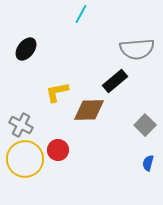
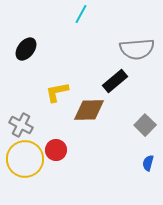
red circle: moved 2 px left
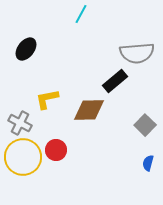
gray semicircle: moved 4 px down
yellow L-shape: moved 10 px left, 7 px down
gray cross: moved 1 px left, 2 px up
yellow circle: moved 2 px left, 2 px up
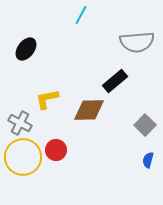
cyan line: moved 1 px down
gray semicircle: moved 11 px up
blue semicircle: moved 3 px up
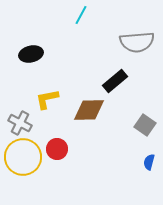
black ellipse: moved 5 px right, 5 px down; rotated 40 degrees clockwise
gray square: rotated 10 degrees counterclockwise
red circle: moved 1 px right, 1 px up
blue semicircle: moved 1 px right, 2 px down
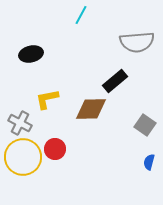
brown diamond: moved 2 px right, 1 px up
red circle: moved 2 px left
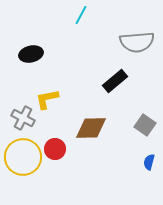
brown diamond: moved 19 px down
gray cross: moved 3 px right, 5 px up
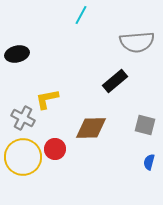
black ellipse: moved 14 px left
gray square: rotated 20 degrees counterclockwise
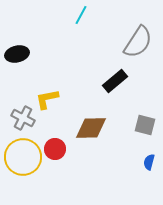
gray semicircle: moved 1 px right; rotated 52 degrees counterclockwise
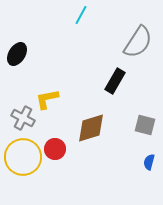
black ellipse: rotated 45 degrees counterclockwise
black rectangle: rotated 20 degrees counterclockwise
brown diamond: rotated 16 degrees counterclockwise
